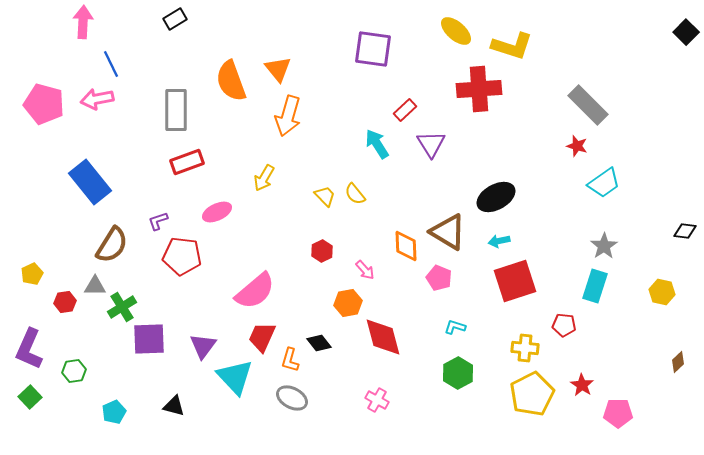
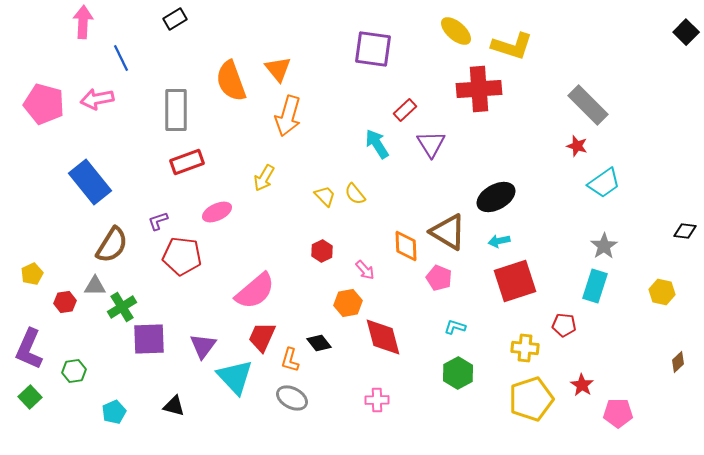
blue line at (111, 64): moved 10 px right, 6 px up
yellow pentagon at (532, 394): moved 1 px left, 5 px down; rotated 9 degrees clockwise
pink cross at (377, 400): rotated 30 degrees counterclockwise
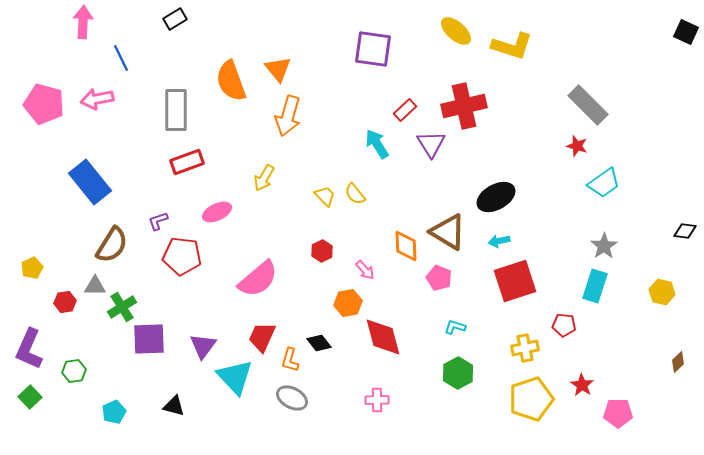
black square at (686, 32): rotated 20 degrees counterclockwise
red cross at (479, 89): moved 15 px left, 17 px down; rotated 9 degrees counterclockwise
yellow pentagon at (32, 274): moved 6 px up
pink semicircle at (255, 291): moved 3 px right, 12 px up
yellow cross at (525, 348): rotated 16 degrees counterclockwise
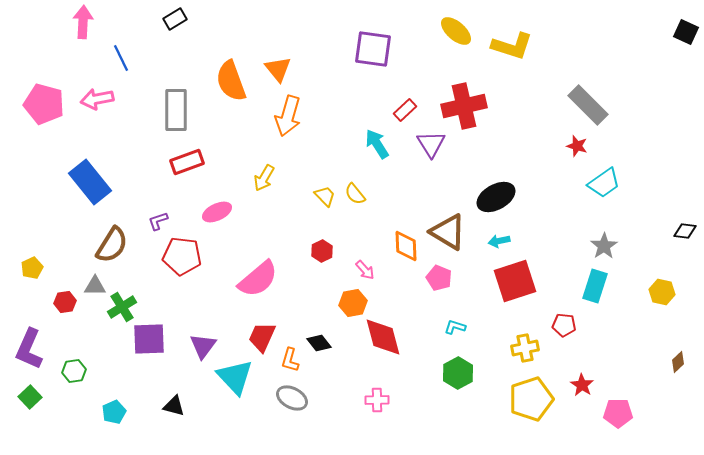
orange hexagon at (348, 303): moved 5 px right
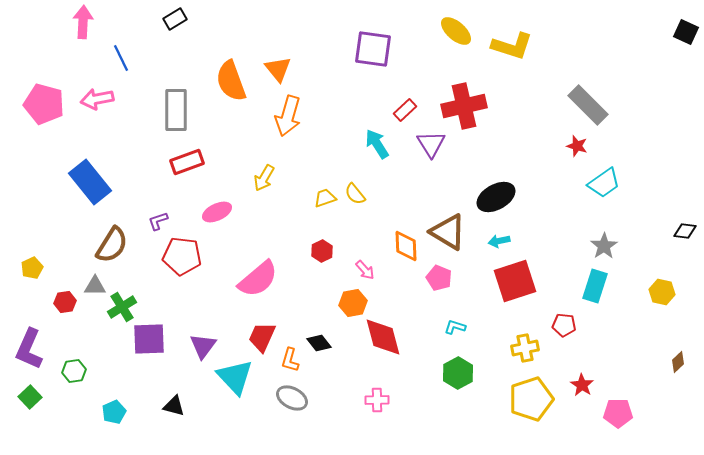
yellow trapezoid at (325, 196): moved 2 px down; rotated 65 degrees counterclockwise
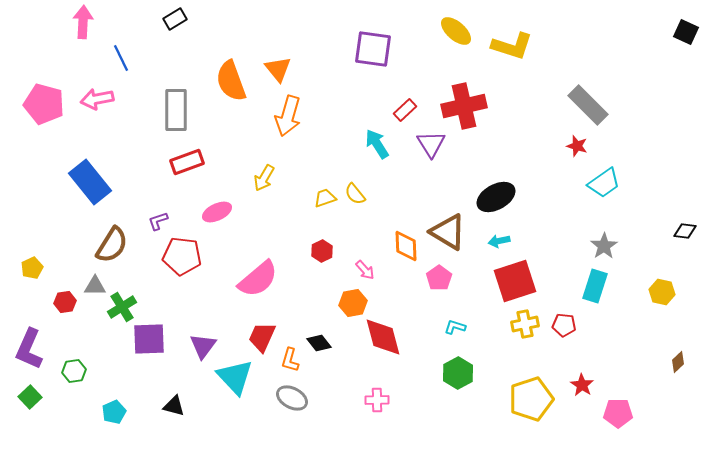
pink pentagon at (439, 278): rotated 15 degrees clockwise
yellow cross at (525, 348): moved 24 px up
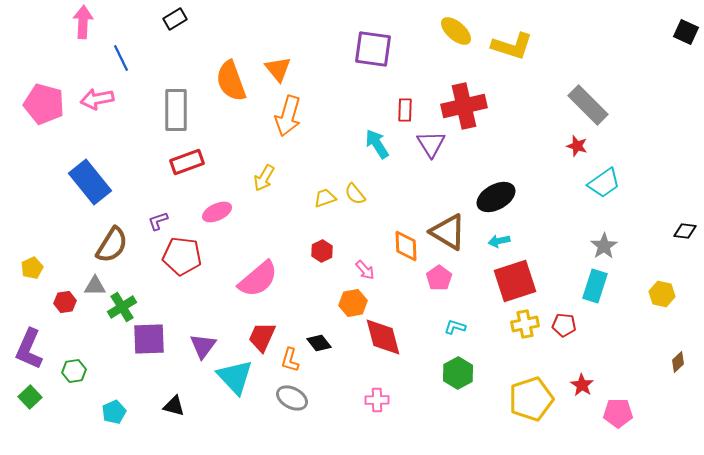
red rectangle at (405, 110): rotated 45 degrees counterclockwise
yellow hexagon at (662, 292): moved 2 px down
